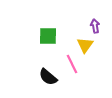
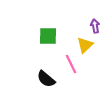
yellow triangle: rotated 12 degrees clockwise
pink line: moved 1 px left
black semicircle: moved 2 px left, 2 px down
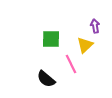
green square: moved 3 px right, 3 px down
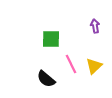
yellow triangle: moved 9 px right, 21 px down
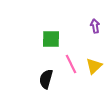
black semicircle: rotated 66 degrees clockwise
